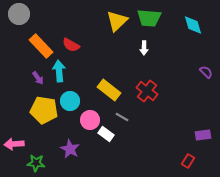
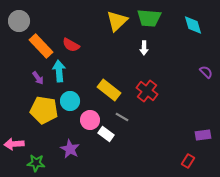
gray circle: moved 7 px down
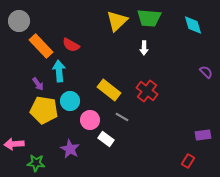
purple arrow: moved 6 px down
white rectangle: moved 5 px down
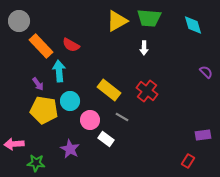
yellow triangle: rotated 15 degrees clockwise
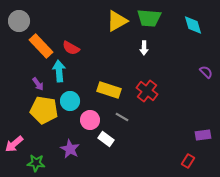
red semicircle: moved 3 px down
yellow rectangle: rotated 20 degrees counterclockwise
pink arrow: rotated 36 degrees counterclockwise
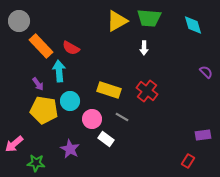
pink circle: moved 2 px right, 1 px up
